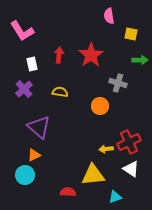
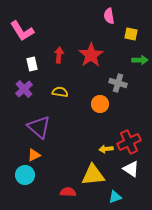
orange circle: moved 2 px up
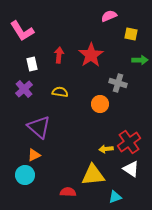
pink semicircle: rotated 77 degrees clockwise
red cross: rotated 10 degrees counterclockwise
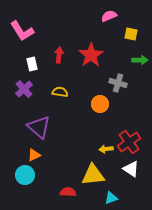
cyan triangle: moved 4 px left, 1 px down
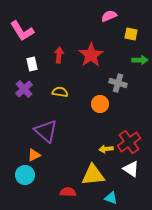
purple triangle: moved 7 px right, 4 px down
cyan triangle: rotated 40 degrees clockwise
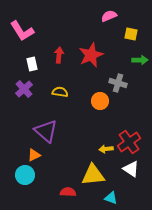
red star: rotated 10 degrees clockwise
orange circle: moved 3 px up
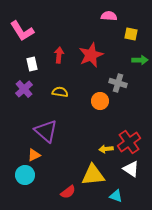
pink semicircle: rotated 28 degrees clockwise
red semicircle: rotated 140 degrees clockwise
cyan triangle: moved 5 px right, 2 px up
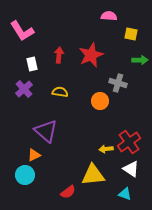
cyan triangle: moved 9 px right, 2 px up
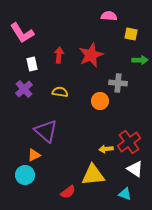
pink L-shape: moved 2 px down
gray cross: rotated 12 degrees counterclockwise
white triangle: moved 4 px right
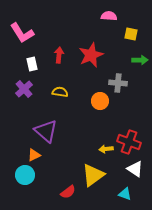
red cross: rotated 35 degrees counterclockwise
yellow triangle: rotated 30 degrees counterclockwise
